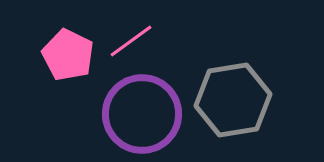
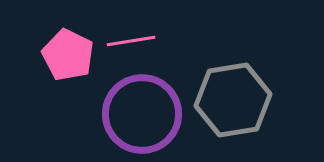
pink line: rotated 27 degrees clockwise
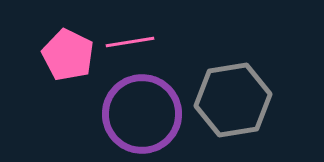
pink line: moved 1 px left, 1 px down
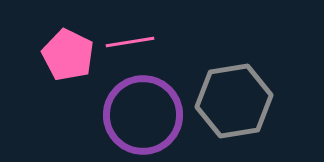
gray hexagon: moved 1 px right, 1 px down
purple circle: moved 1 px right, 1 px down
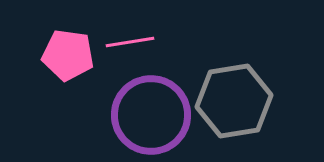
pink pentagon: rotated 18 degrees counterclockwise
purple circle: moved 8 px right
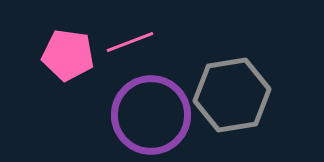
pink line: rotated 12 degrees counterclockwise
gray hexagon: moved 2 px left, 6 px up
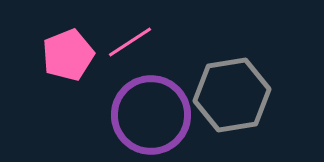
pink line: rotated 12 degrees counterclockwise
pink pentagon: rotated 30 degrees counterclockwise
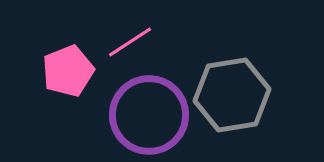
pink pentagon: moved 16 px down
purple circle: moved 2 px left
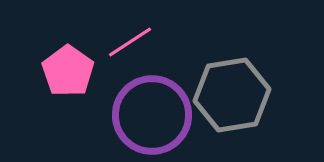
pink pentagon: rotated 15 degrees counterclockwise
purple circle: moved 3 px right
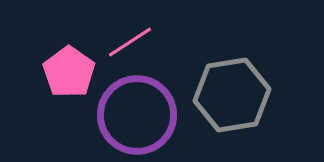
pink pentagon: moved 1 px right, 1 px down
purple circle: moved 15 px left
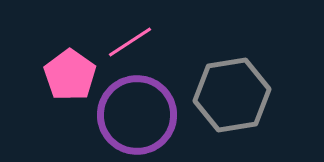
pink pentagon: moved 1 px right, 3 px down
